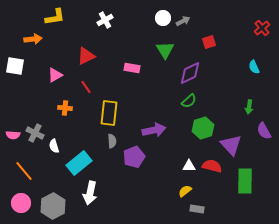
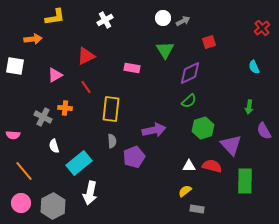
yellow rectangle: moved 2 px right, 4 px up
gray cross: moved 8 px right, 16 px up
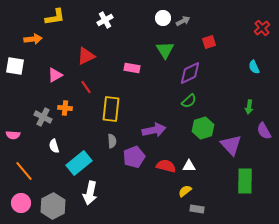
red semicircle: moved 46 px left
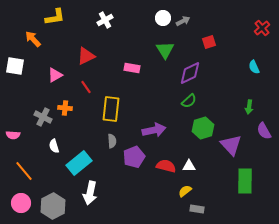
orange arrow: rotated 126 degrees counterclockwise
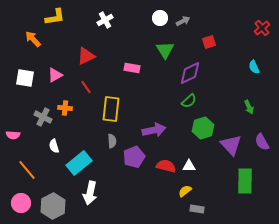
white circle: moved 3 px left
white square: moved 10 px right, 12 px down
green arrow: rotated 32 degrees counterclockwise
purple semicircle: moved 2 px left, 11 px down
orange line: moved 3 px right, 1 px up
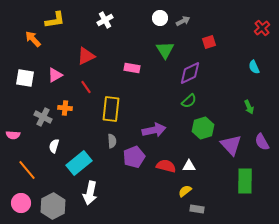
yellow L-shape: moved 3 px down
white semicircle: rotated 32 degrees clockwise
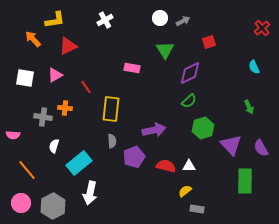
red triangle: moved 18 px left, 10 px up
gray cross: rotated 18 degrees counterclockwise
purple semicircle: moved 1 px left, 6 px down
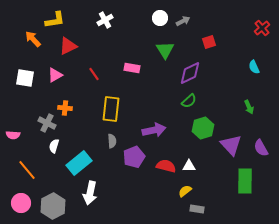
red line: moved 8 px right, 13 px up
gray cross: moved 4 px right, 6 px down; rotated 18 degrees clockwise
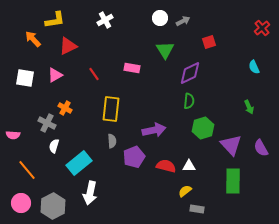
green semicircle: rotated 42 degrees counterclockwise
orange cross: rotated 24 degrees clockwise
green rectangle: moved 12 px left
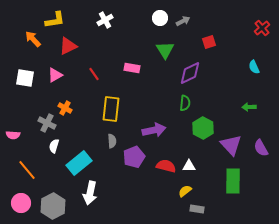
green semicircle: moved 4 px left, 2 px down
green arrow: rotated 112 degrees clockwise
green hexagon: rotated 15 degrees counterclockwise
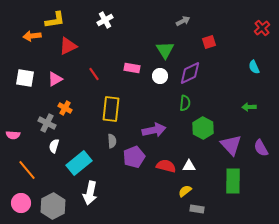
white circle: moved 58 px down
orange arrow: moved 1 px left, 3 px up; rotated 54 degrees counterclockwise
pink triangle: moved 4 px down
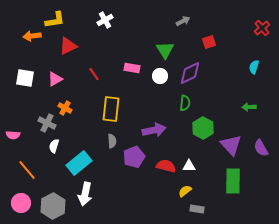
cyan semicircle: rotated 40 degrees clockwise
white arrow: moved 5 px left, 1 px down
